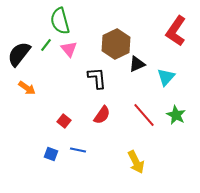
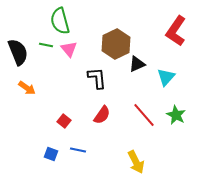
green line: rotated 64 degrees clockwise
black semicircle: moved 1 px left, 2 px up; rotated 120 degrees clockwise
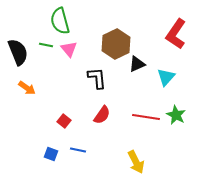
red L-shape: moved 3 px down
red line: moved 2 px right, 2 px down; rotated 40 degrees counterclockwise
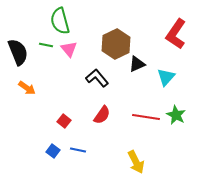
black L-shape: rotated 35 degrees counterclockwise
blue square: moved 2 px right, 3 px up; rotated 16 degrees clockwise
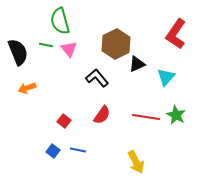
orange arrow: rotated 126 degrees clockwise
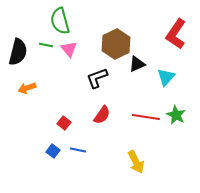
black semicircle: rotated 36 degrees clockwise
black L-shape: rotated 70 degrees counterclockwise
red square: moved 2 px down
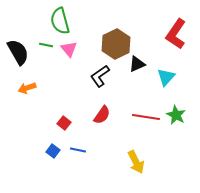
black semicircle: rotated 44 degrees counterclockwise
black L-shape: moved 3 px right, 2 px up; rotated 15 degrees counterclockwise
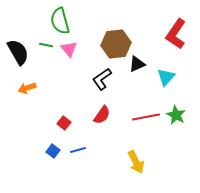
brown hexagon: rotated 20 degrees clockwise
black L-shape: moved 2 px right, 3 px down
red line: rotated 20 degrees counterclockwise
blue line: rotated 28 degrees counterclockwise
